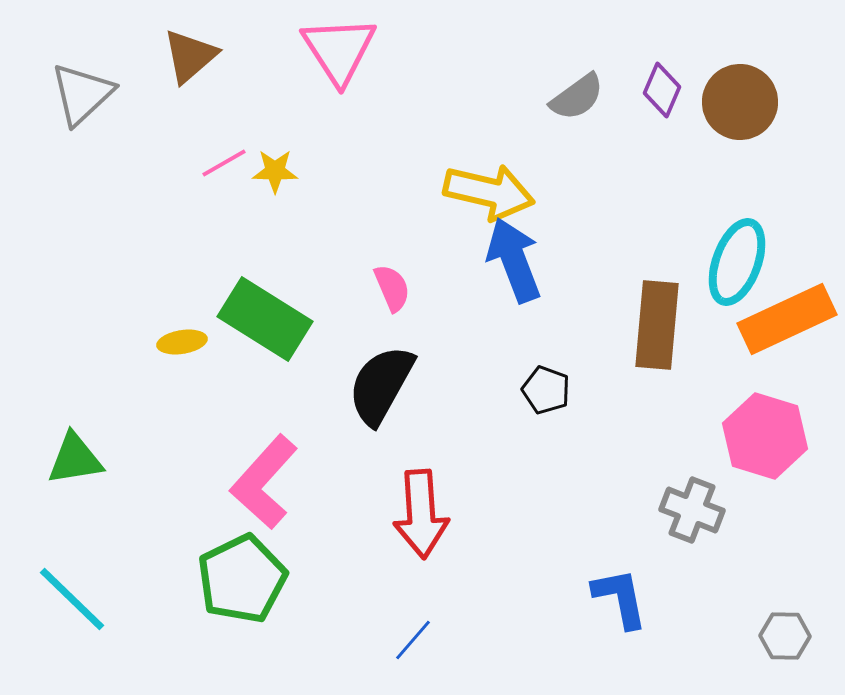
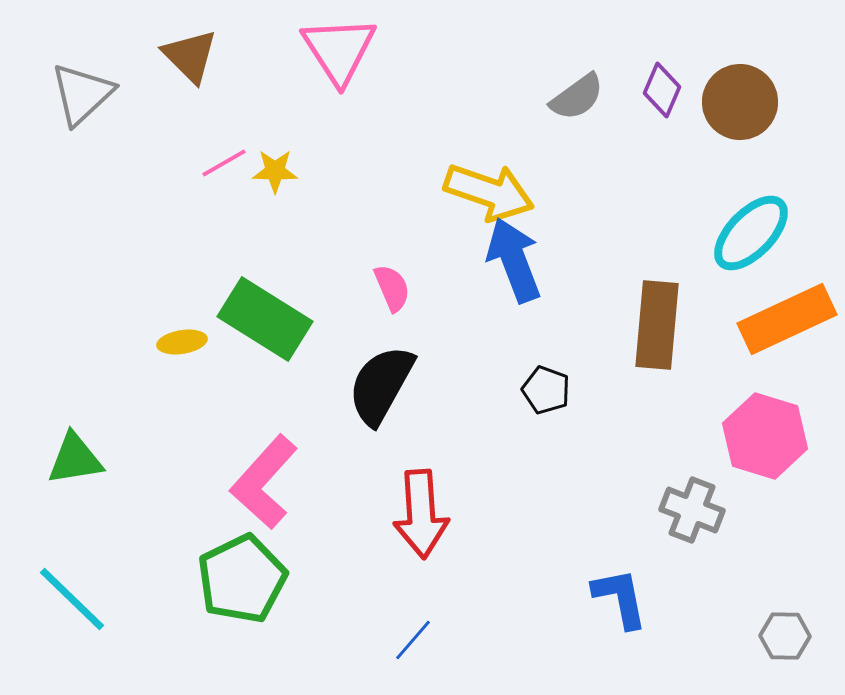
brown triangle: rotated 34 degrees counterclockwise
yellow arrow: rotated 6 degrees clockwise
cyan ellipse: moved 14 px right, 29 px up; rotated 24 degrees clockwise
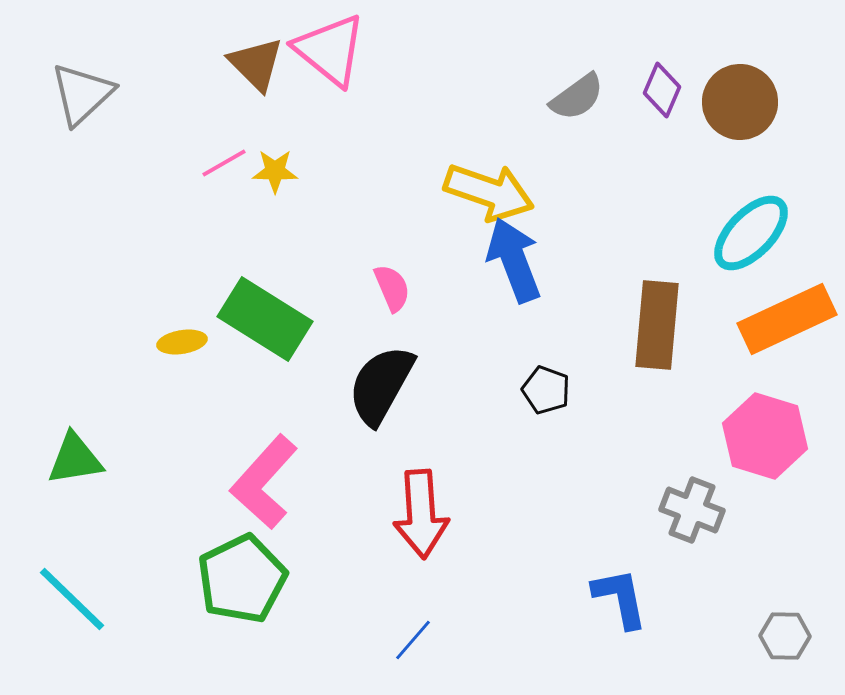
pink triangle: moved 9 px left; rotated 18 degrees counterclockwise
brown triangle: moved 66 px right, 8 px down
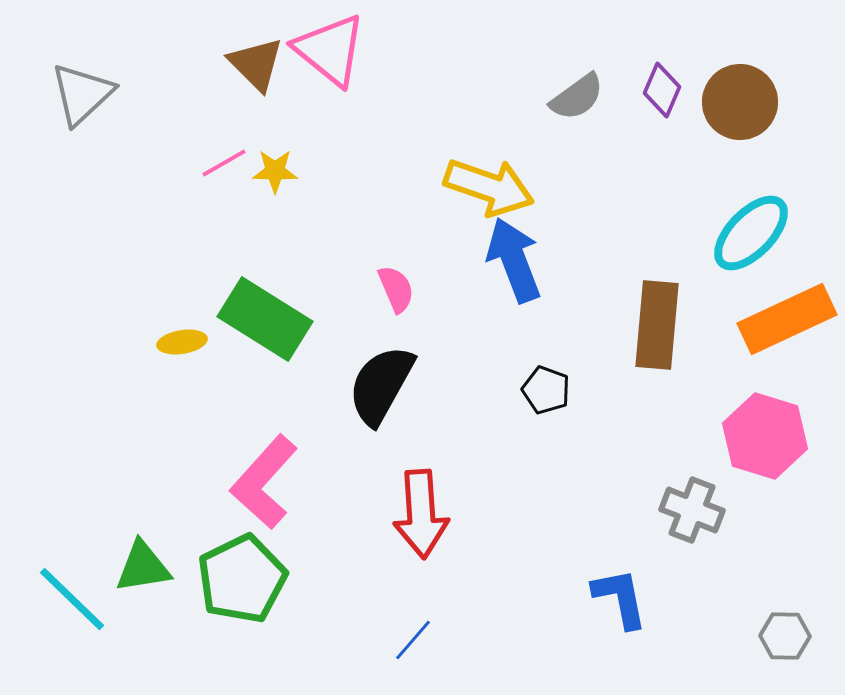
yellow arrow: moved 5 px up
pink semicircle: moved 4 px right, 1 px down
green triangle: moved 68 px right, 108 px down
